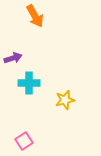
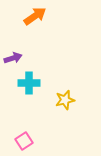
orange arrow: rotated 95 degrees counterclockwise
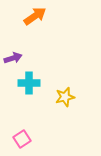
yellow star: moved 3 px up
pink square: moved 2 px left, 2 px up
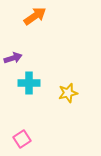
yellow star: moved 3 px right, 4 px up
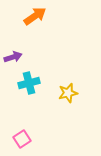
purple arrow: moved 1 px up
cyan cross: rotated 15 degrees counterclockwise
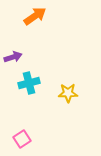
yellow star: rotated 12 degrees clockwise
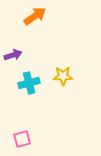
purple arrow: moved 2 px up
yellow star: moved 5 px left, 17 px up
pink square: rotated 18 degrees clockwise
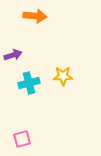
orange arrow: rotated 40 degrees clockwise
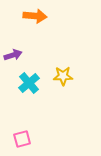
cyan cross: rotated 25 degrees counterclockwise
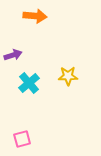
yellow star: moved 5 px right
